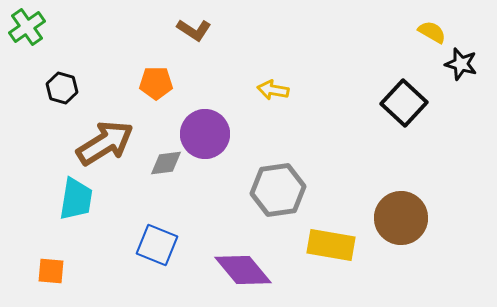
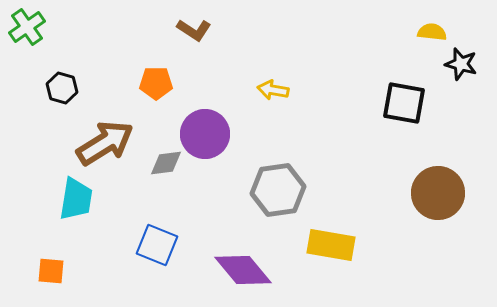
yellow semicircle: rotated 24 degrees counterclockwise
black square: rotated 33 degrees counterclockwise
brown circle: moved 37 px right, 25 px up
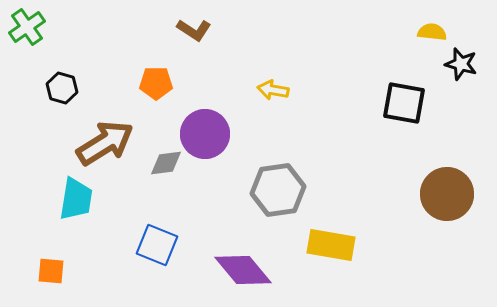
brown circle: moved 9 px right, 1 px down
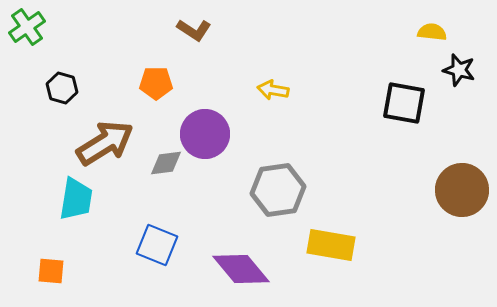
black star: moved 2 px left, 6 px down
brown circle: moved 15 px right, 4 px up
purple diamond: moved 2 px left, 1 px up
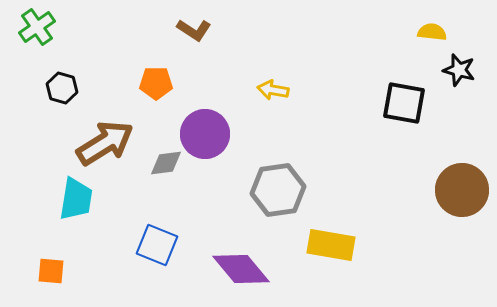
green cross: moved 10 px right
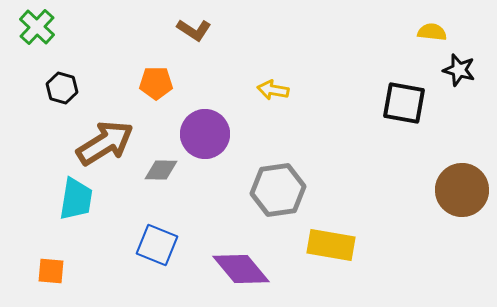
green cross: rotated 12 degrees counterclockwise
gray diamond: moved 5 px left, 7 px down; rotated 8 degrees clockwise
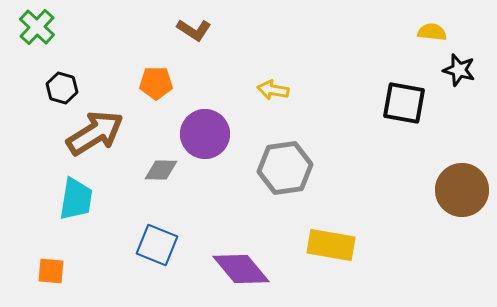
brown arrow: moved 10 px left, 10 px up
gray hexagon: moved 7 px right, 22 px up
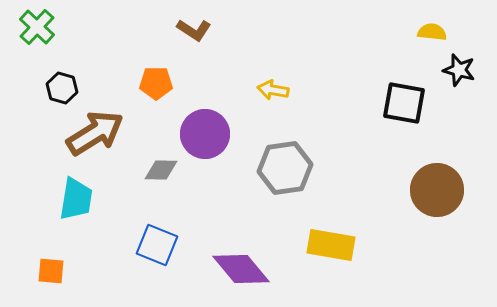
brown circle: moved 25 px left
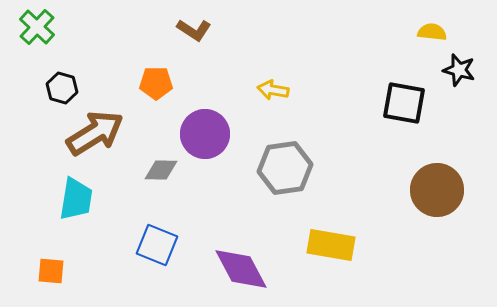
purple diamond: rotated 12 degrees clockwise
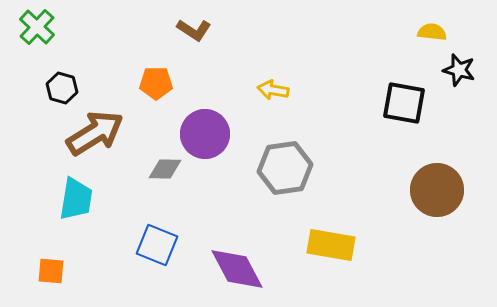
gray diamond: moved 4 px right, 1 px up
purple diamond: moved 4 px left
